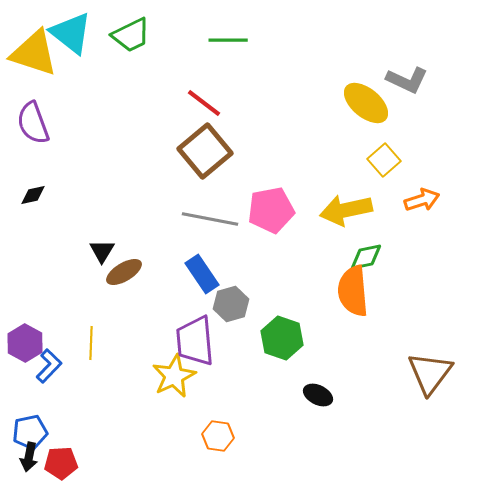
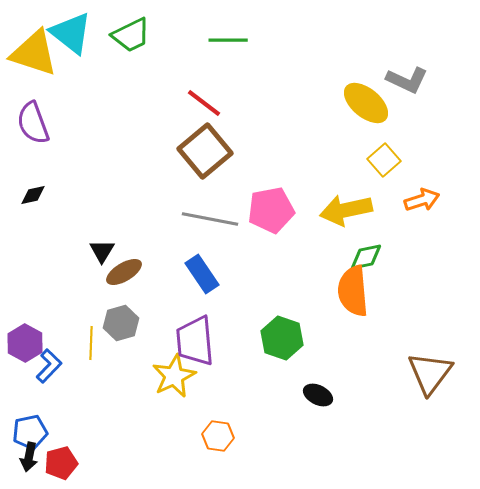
gray hexagon: moved 110 px left, 19 px down
red pentagon: rotated 12 degrees counterclockwise
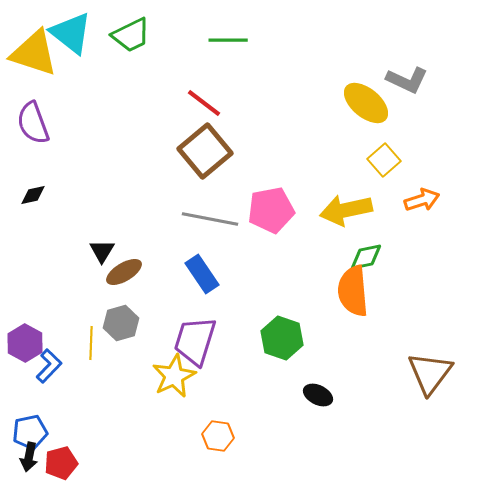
purple trapezoid: rotated 22 degrees clockwise
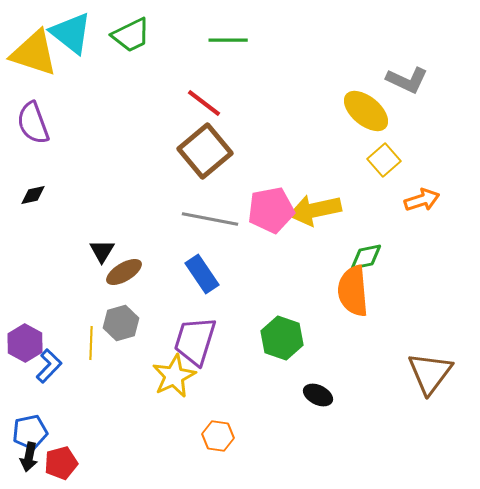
yellow ellipse: moved 8 px down
yellow arrow: moved 31 px left
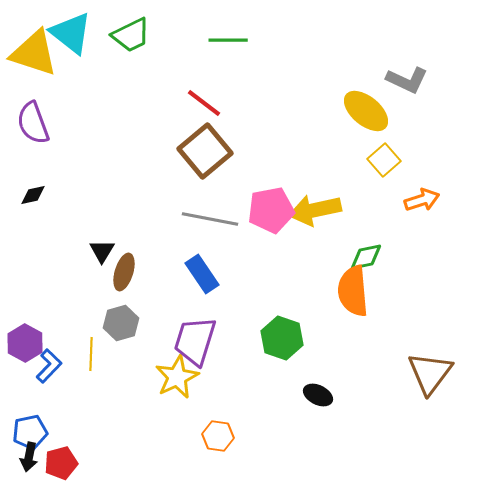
brown ellipse: rotated 42 degrees counterclockwise
yellow line: moved 11 px down
yellow star: moved 3 px right, 1 px down
